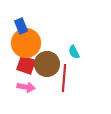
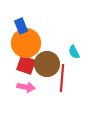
red line: moved 2 px left
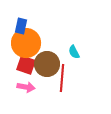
blue rectangle: rotated 35 degrees clockwise
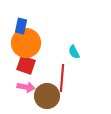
brown circle: moved 32 px down
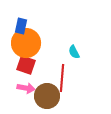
pink arrow: moved 1 px down
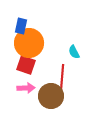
orange circle: moved 3 px right
pink arrow: rotated 12 degrees counterclockwise
brown circle: moved 4 px right
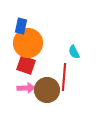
orange circle: moved 1 px left
red line: moved 2 px right, 1 px up
brown circle: moved 4 px left, 6 px up
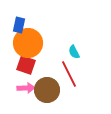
blue rectangle: moved 2 px left, 1 px up
red line: moved 5 px right, 3 px up; rotated 32 degrees counterclockwise
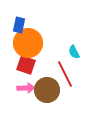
red line: moved 4 px left
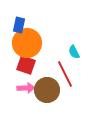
orange circle: moved 1 px left
